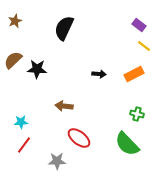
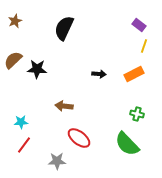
yellow line: rotated 72 degrees clockwise
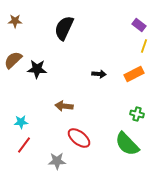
brown star: rotated 24 degrees clockwise
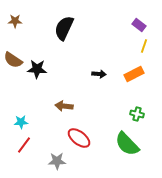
brown semicircle: rotated 102 degrees counterclockwise
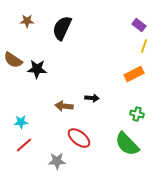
brown star: moved 12 px right
black semicircle: moved 2 px left
black arrow: moved 7 px left, 24 px down
red line: rotated 12 degrees clockwise
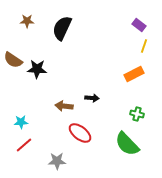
red ellipse: moved 1 px right, 5 px up
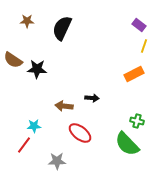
green cross: moved 7 px down
cyan star: moved 13 px right, 4 px down
red line: rotated 12 degrees counterclockwise
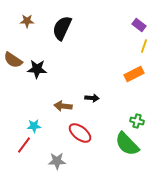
brown arrow: moved 1 px left
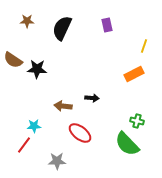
purple rectangle: moved 32 px left; rotated 40 degrees clockwise
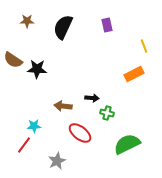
black semicircle: moved 1 px right, 1 px up
yellow line: rotated 40 degrees counterclockwise
green cross: moved 30 px left, 8 px up
green semicircle: rotated 108 degrees clockwise
gray star: rotated 24 degrees counterclockwise
